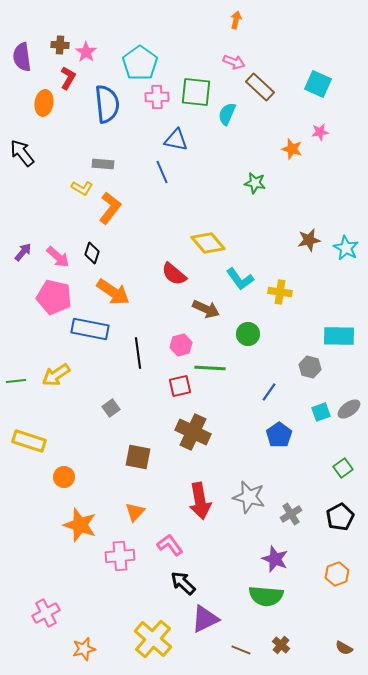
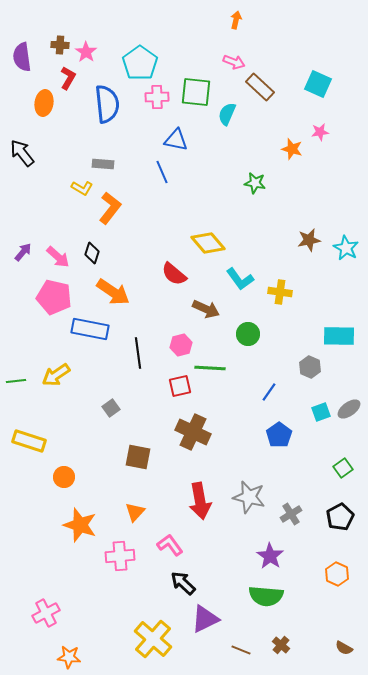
gray hexagon at (310, 367): rotated 10 degrees clockwise
purple star at (275, 559): moved 5 px left, 3 px up; rotated 12 degrees clockwise
orange hexagon at (337, 574): rotated 15 degrees counterclockwise
orange star at (84, 649): moved 15 px left, 8 px down; rotated 20 degrees clockwise
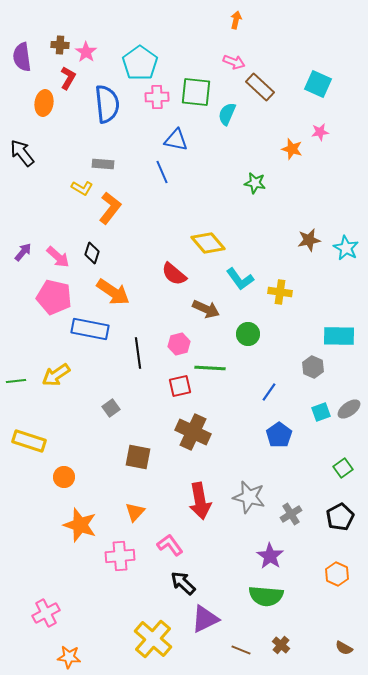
pink hexagon at (181, 345): moved 2 px left, 1 px up
gray hexagon at (310, 367): moved 3 px right
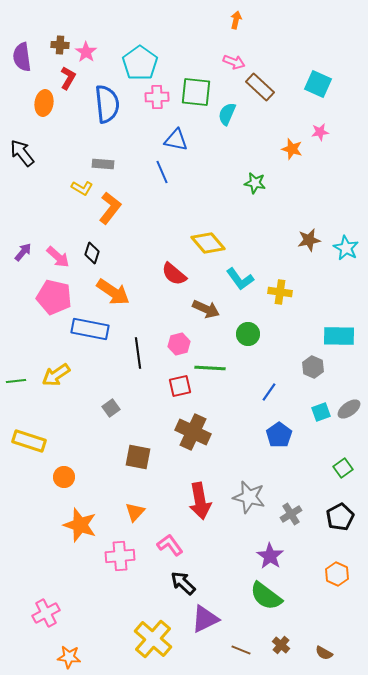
green semicircle at (266, 596): rotated 32 degrees clockwise
brown semicircle at (344, 648): moved 20 px left, 5 px down
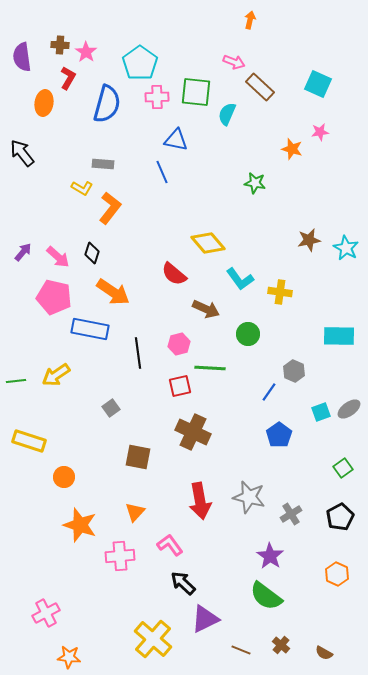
orange arrow at (236, 20): moved 14 px right
blue semicircle at (107, 104): rotated 21 degrees clockwise
gray hexagon at (313, 367): moved 19 px left, 4 px down
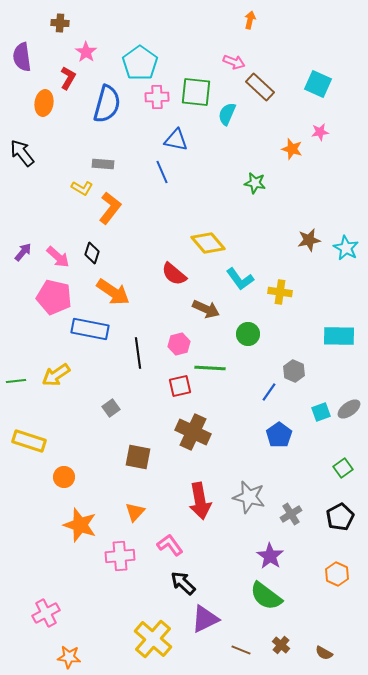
brown cross at (60, 45): moved 22 px up
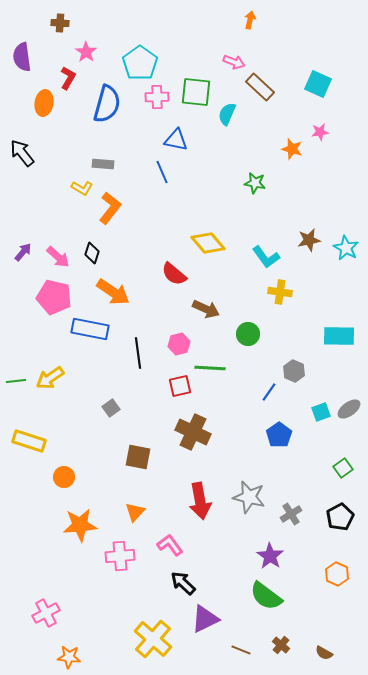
cyan L-shape at (240, 279): moved 26 px right, 22 px up
yellow arrow at (56, 375): moved 6 px left, 3 px down
orange star at (80, 525): rotated 24 degrees counterclockwise
